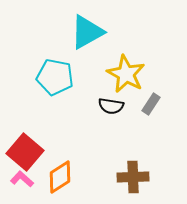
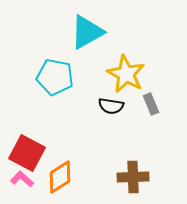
gray rectangle: rotated 55 degrees counterclockwise
red square: moved 2 px right, 1 px down; rotated 12 degrees counterclockwise
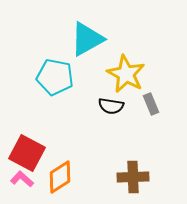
cyan triangle: moved 7 px down
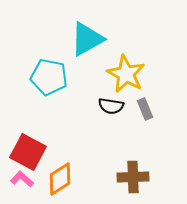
cyan pentagon: moved 6 px left
gray rectangle: moved 6 px left, 5 px down
red square: moved 1 px right, 1 px up
orange diamond: moved 2 px down
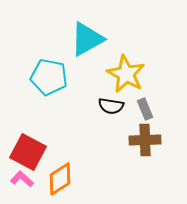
brown cross: moved 12 px right, 37 px up
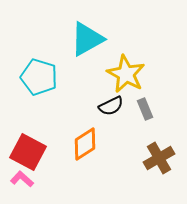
cyan pentagon: moved 10 px left; rotated 6 degrees clockwise
black semicircle: rotated 35 degrees counterclockwise
brown cross: moved 14 px right, 18 px down; rotated 28 degrees counterclockwise
orange diamond: moved 25 px right, 35 px up
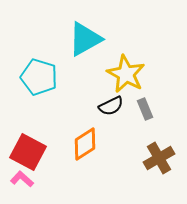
cyan triangle: moved 2 px left
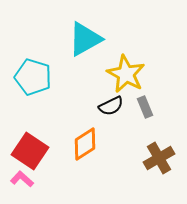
cyan pentagon: moved 6 px left
gray rectangle: moved 2 px up
red square: moved 2 px right, 1 px up; rotated 6 degrees clockwise
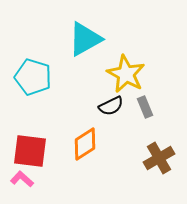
red square: rotated 27 degrees counterclockwise
